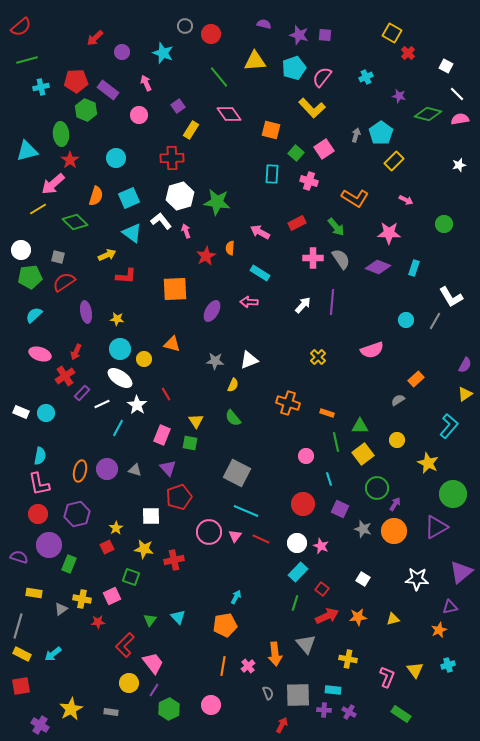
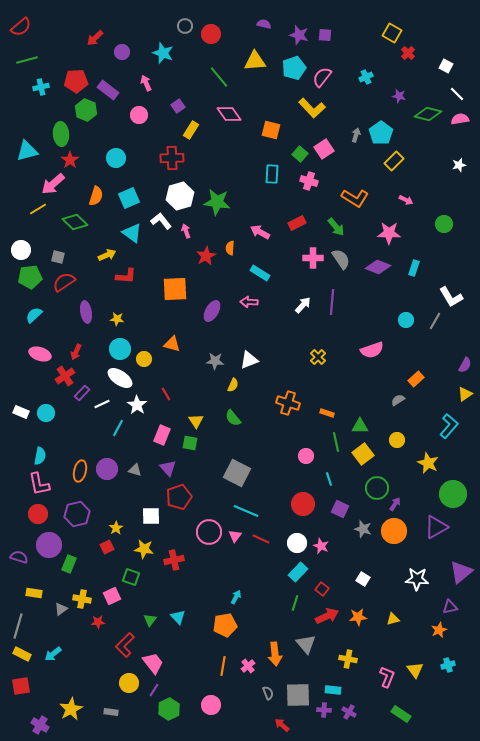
green square at (296, 153): moved 4 px right, 1 px down
red arrow at (282, 725): rotated 77 degrees counterclockwise
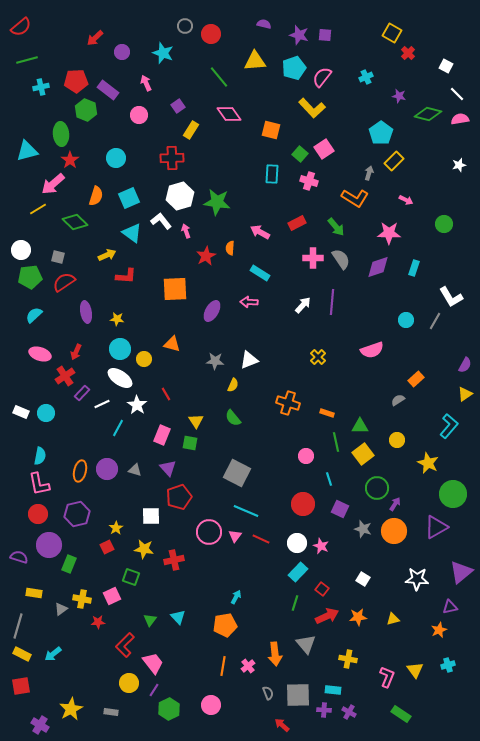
gray arrow at (356, 135): moved 13 px right, 38 px down
purple diamond at (378, 267): rotated 40 degrees counterclockwise
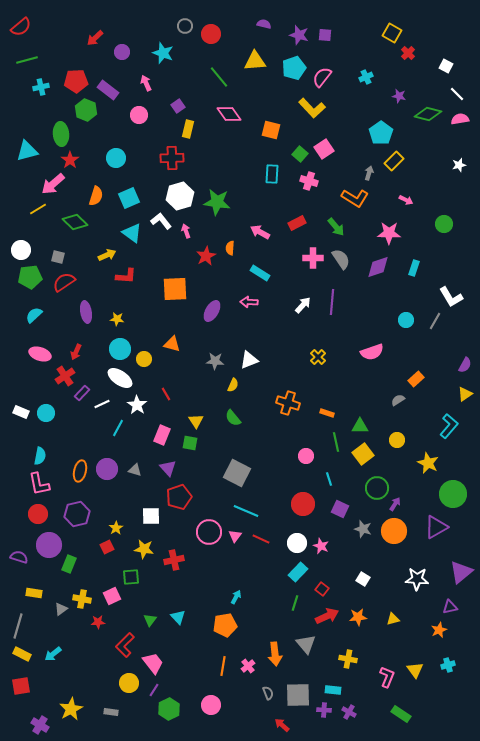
yellow rectangle at (191, 130): moved 3 px left, 1 px up; rotated 18 degrees counterclockwise
pink semicircle at (372, 350): moved 2 px down
green square at (131, 577): rotated 24 degrees counterclockwise
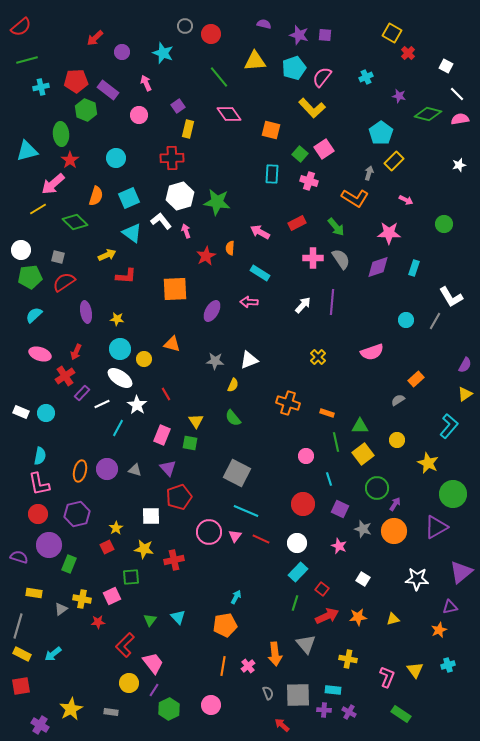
pink star at (321, 546): moved 18 px right
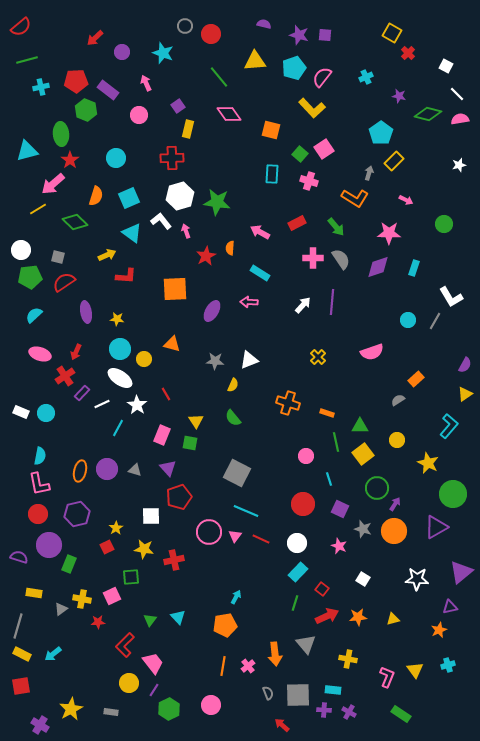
cyan circle at (406, 320): moved 2 px right
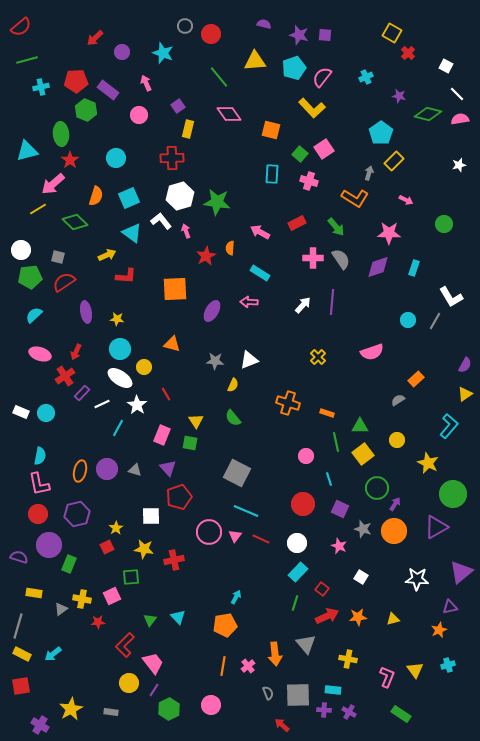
yellow circle at (144, 359): moved 8 px down
white square at (363, 579): moved 2 px left, 2 px up
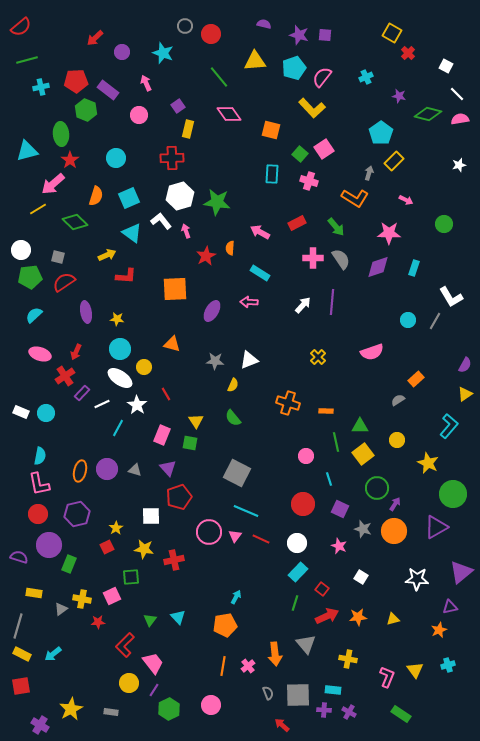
orange rectangle at (327, 413): moved 1 px left, 2 px up; rotated 16 degrees counterclockwise
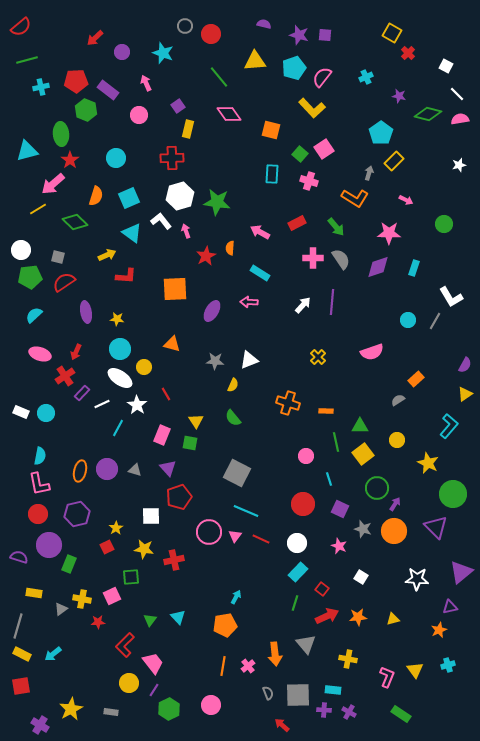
purple triangle at (436, 527): rotated 45 degrees counterclockwise
